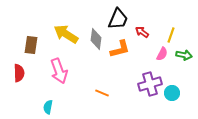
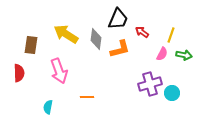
orange line: moved 15 px left, 4 px down; rotated 24 degrees counterclockwise
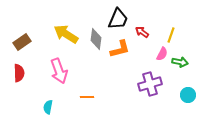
brown rectangle: moved 9 px left, 3 px up; rotated 48 degrees clockwise
green arrow: moved 4 px left, 7 px down
cyan circle: moved 16 px right, 2 px down
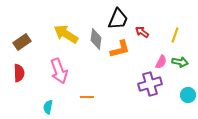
yellow line: moved 4 px right
pink semicircle: moved 1 px left, 8 px down
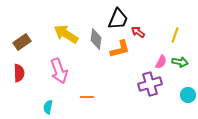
red arrow: moved 4 px left
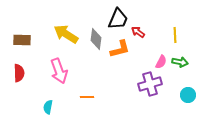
yellow line: rotated 21 degrees counterclockwise
brown rectangle: moved 2 px up; rotated 36 degrees clockwise
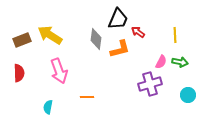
yellow arrow: moved 16 px left, 1 px down
brown rectangle: rotated 24 degrees counterclockwise
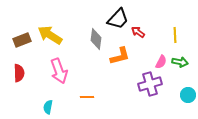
black trapezoid: rotated 20 degrees clockwise
orange L-shape: moved 7 px down
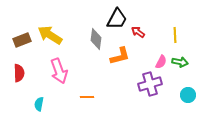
black trapezoid: moved 1 px left; rotated 15 degrees counterclockwise
cyan semicircle: moved 9 px left, 3 px up
